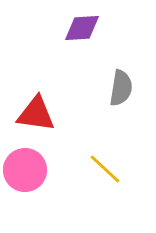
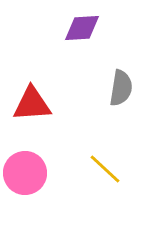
red triangle: moved 4 px left, 10 px up; rotated 12 degrees counterclockwise
pink circle: moved 3 px down
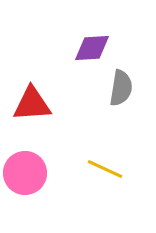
purple diamond: moved 10 px right, 20 px down
yellow line: rotated 18 degrees counterclockwise
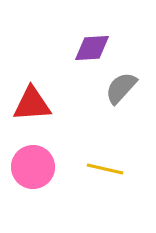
gray semicircle: rotated 147 degrees counterclockwise
yellow line: rotated 12 degrees counterclockwise
pink circle: moved 8 px right, 6 px up
